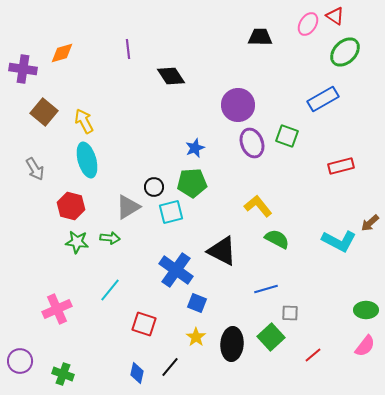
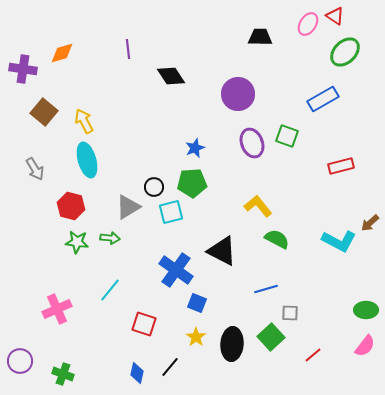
purple circle at (238, 105): moved 11 px up
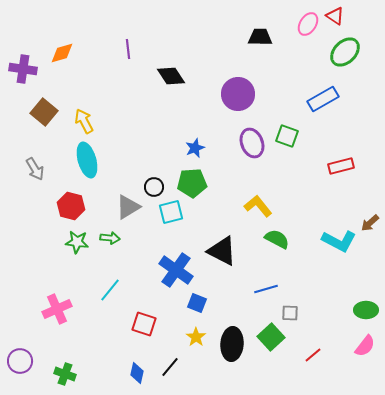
green cross at (63, 374): moved 2 px right
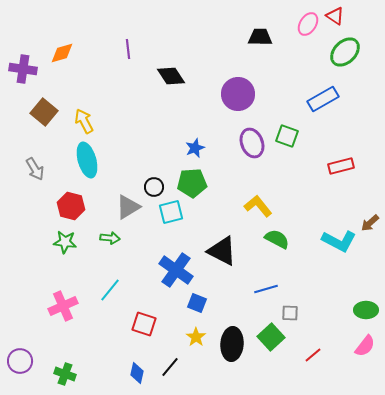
green star at (77, 242): moved 12 px left
pink cross at (57, 309): moved 6 px right, 3 px up
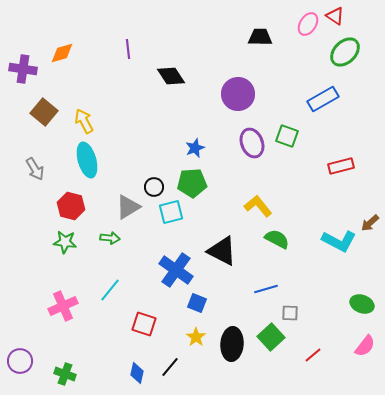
green ellipse at (366, 310): moved 4 px left, 6 px up; rotated 20 degrees clockwise
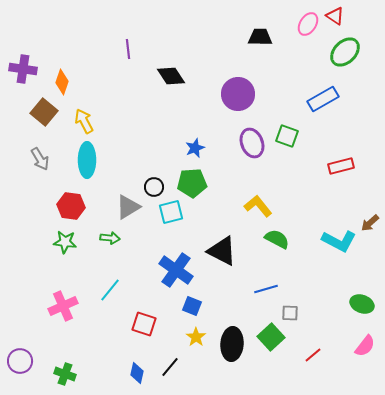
orange diamond at (62, 53): moved 29 px down; rotated 55 degrees counterclockwise
cyan ellipse at (87, 160): rotated 16 degrees clockwise
gray arrow at (35, 169): moved 5 px right, 10 px up
red hexagon at (71, 206): rotated 8 degrees counterclockwise
blue square at (197, 303): moved 5 px left, 3 px down
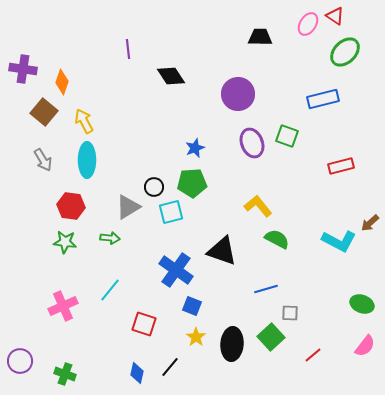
blue rectangle at (323, 99): rotated 16 degrees clockwise
gray arrow at (40, 159): moved 3 px right, 1 px down
black triangle at (222, 251): rotated 8 degrees counterclockwise
